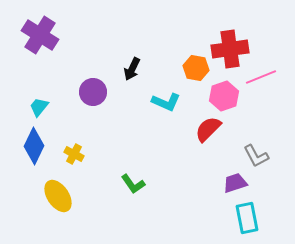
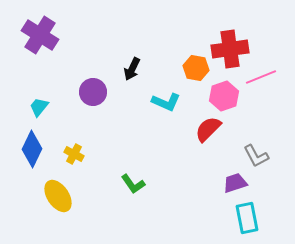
blue diamond: moved 2 px left, 3 px down
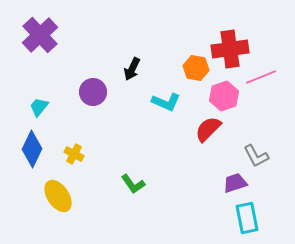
purple cross: rotated 15 degrees clockwise
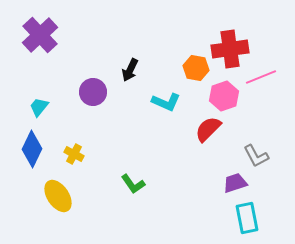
black arrow: moved 2 px left, 1 px down
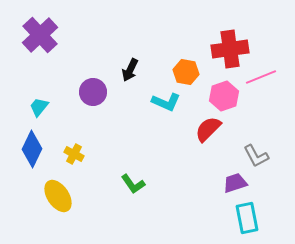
orange hexagon: moved 10 px left, 4 px down
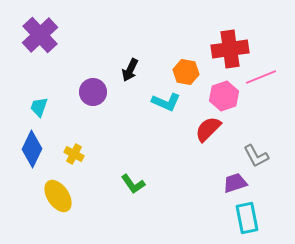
cyan trapezoid: rotated 20 degrees counterclockwise
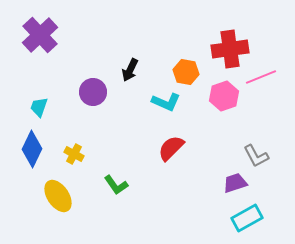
red semicircle: moved 37 px left, 19 px down
green L-shape: moved 17 px left, 1 px down
cyan rectangle: rotated 72 degrees clockwise
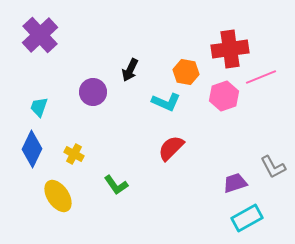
gray L-shape: moved 17 px right, 11 px down
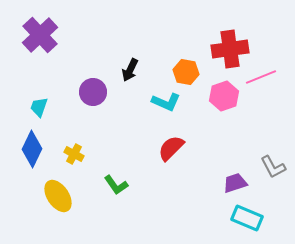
cyan rectangle: rotated 52 degrees clockwise
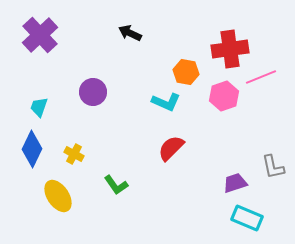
black arrow: moved 37 px up; rotated 90 degrees clockwise
gray L-shape: rotated 16 degrees clockwise
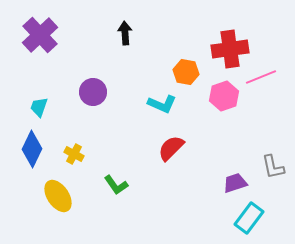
black arrow: moved 5 px left; rotated 60 degrees clockwise
cyan L-shape: moved 4 px left, 2 px down
cyan rectangle: moved 2 px right; rotated 76 degrees counterclockwise
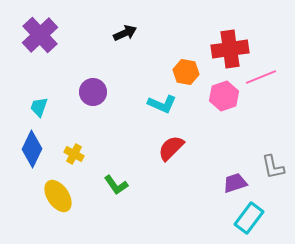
black arrow: rotated 70 degrees clockwise
